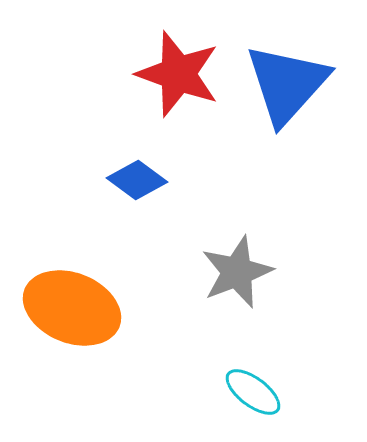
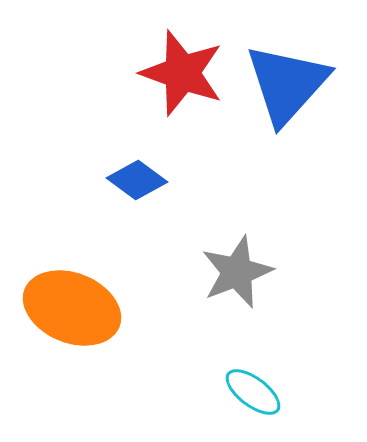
red star: moved 4 px right, 1 px up
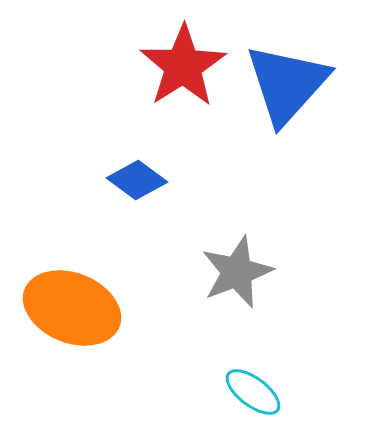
red star: moved 1 px right, 7 px up; rotated 20 degrees clockwise
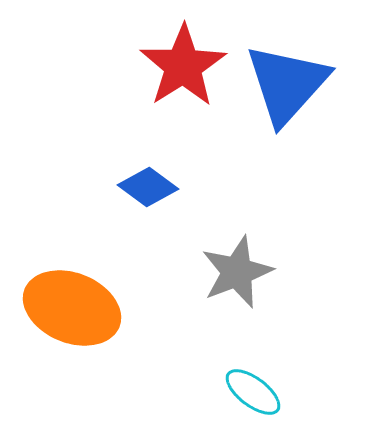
blue diamond: moved 11 px right, 7 px down
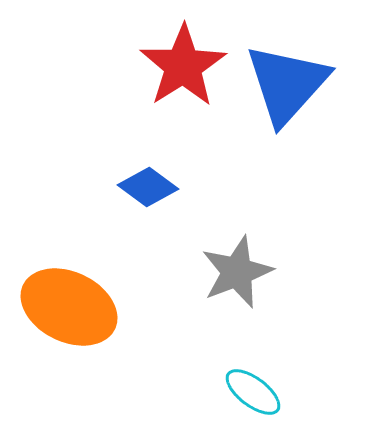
orange ellipse: moved 3 px left, 1 px up; rotated 4 degrees clockwise
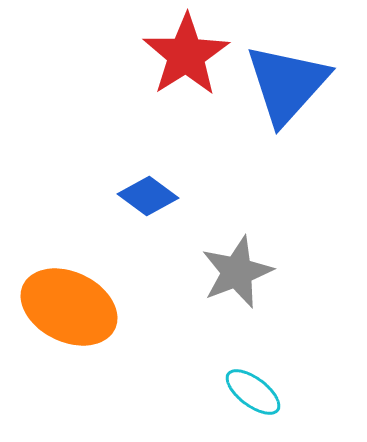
red star: moved 3 px right, 11 px up
blue diamond: moved 9 px down
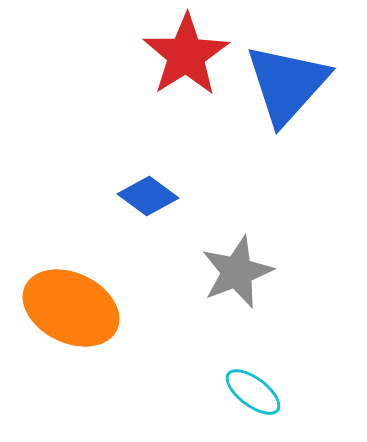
orange ellipse: moved 2 px right, 1 px down
